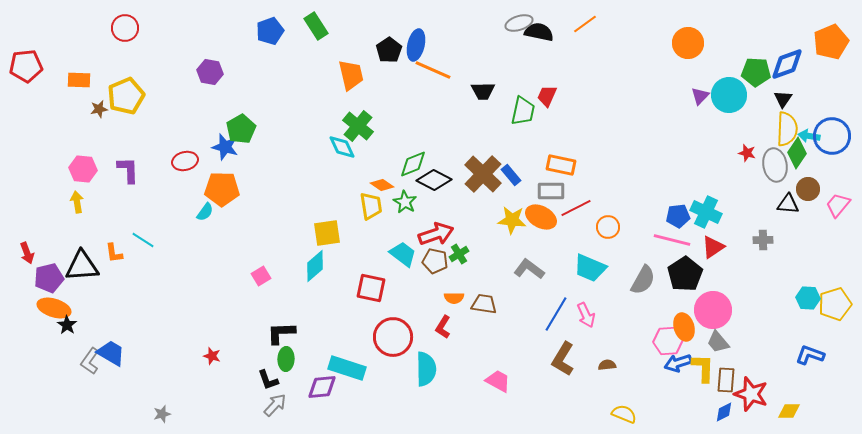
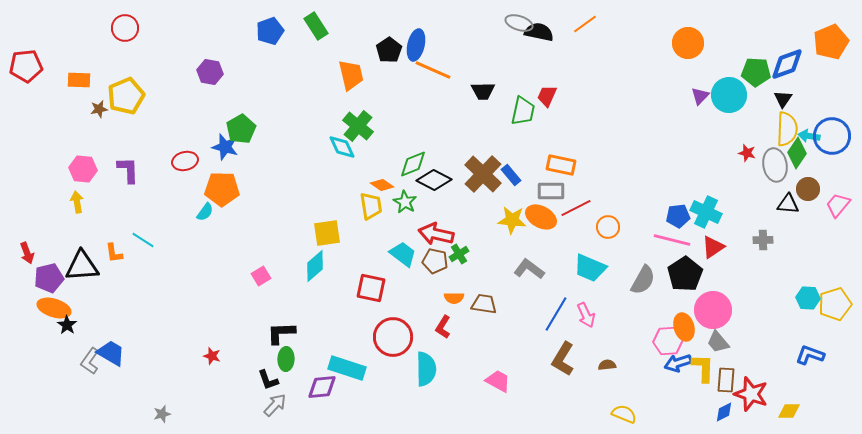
gray ellipse at (519, 23): rotated 36 degrees clockwise
red arrow at (436, 234): rotated 148 degrees counterclockwise
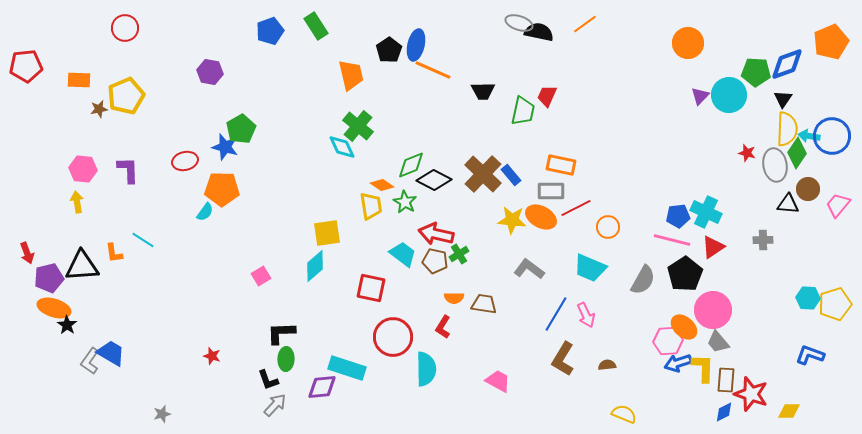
green diamond at (413, 164): moved 2 px left, 1 px down
orange ellipse at (684, 327): rotated 32 degrees counterclockwise
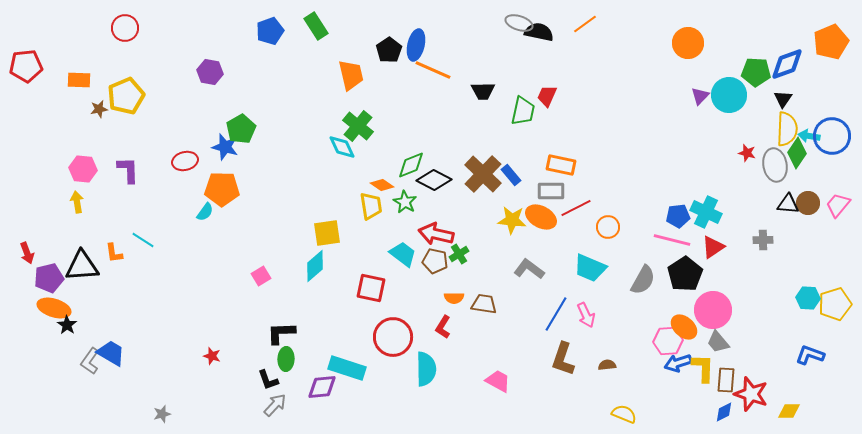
brown circle at (808, 189): moved 14 px down
brown L-shape at (563, 359): rotated 12 degrees counterclockwise
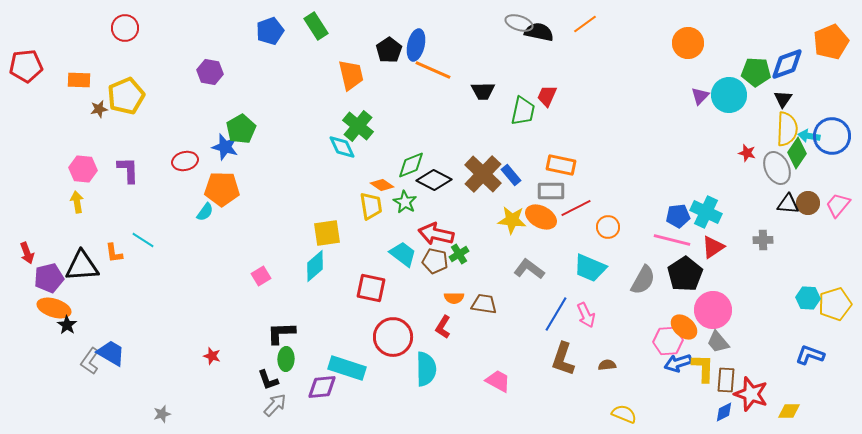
gray ellipse at (775, 165): moved 2 px right, 3 px down; rotated 16 degrees counterclockwise
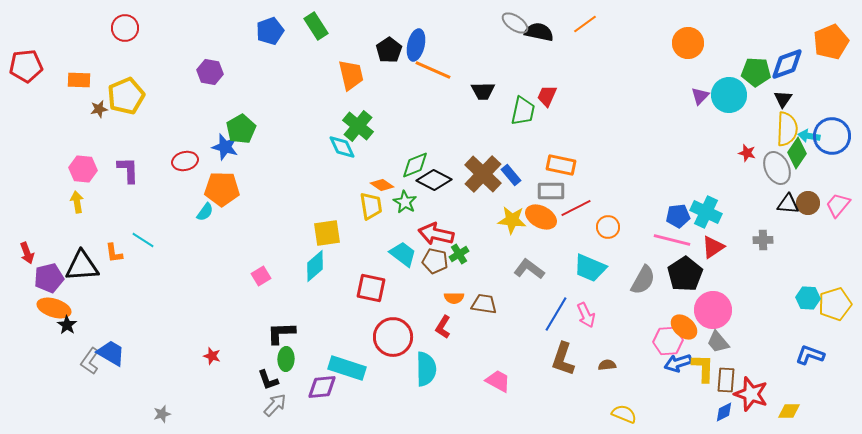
gray ellipse at (519, 23): moved 4 px left; rotated 16 degrees clockwise
green diamond at (411, 165): moved 4 px right
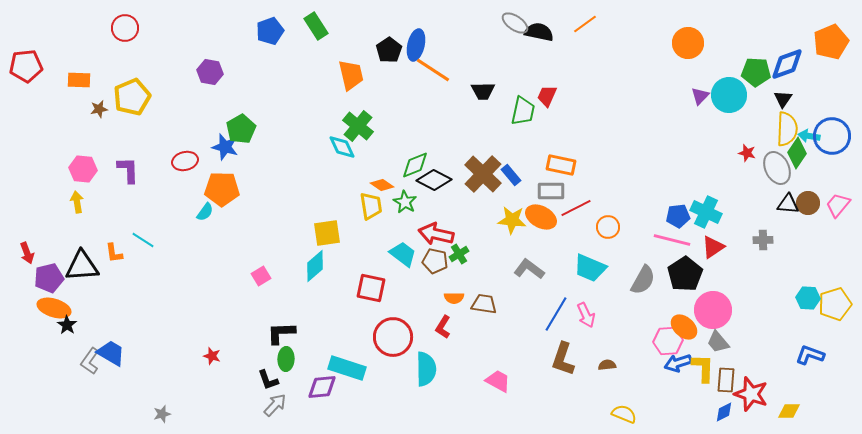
orange line at (433, 70): rotated 9 degrees clockwise
yellow pentagon at (126, 96): moved 6 px right, 1 px down
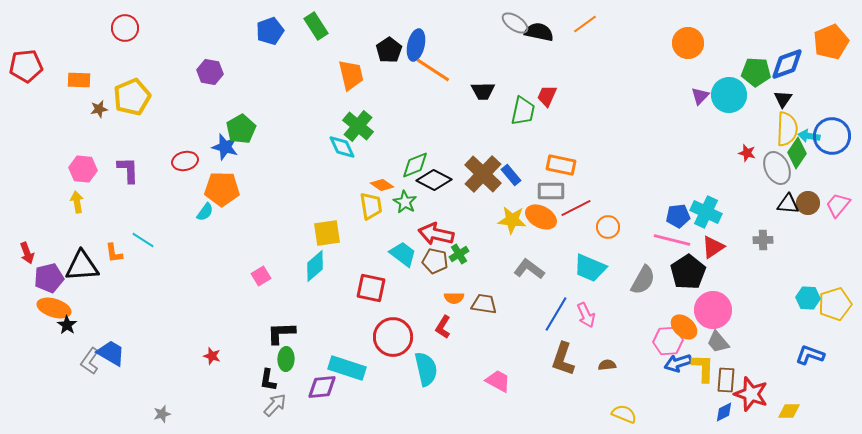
black pentagon at (685, 274): moved 3 px right, 2 px up
cyan semicircle at (426, 369): rotated 12 degrees counterclockwise
black L-shape at (268, 380): rotated 30 degrees clockwise
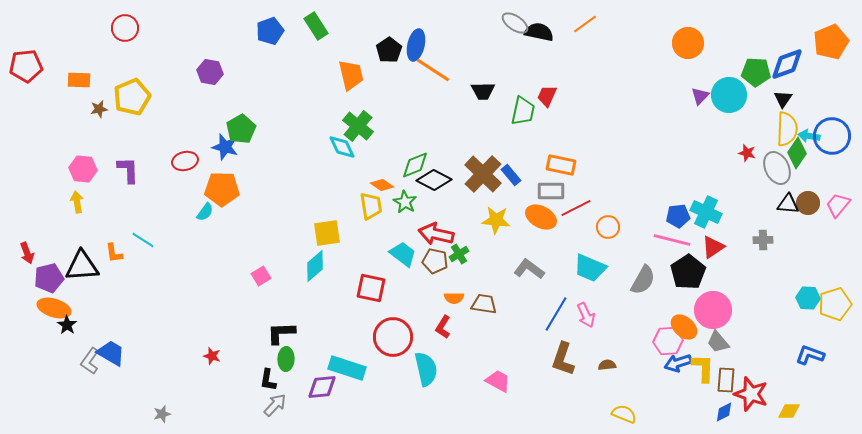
yellow star at (512, 220): moved 16 px left
